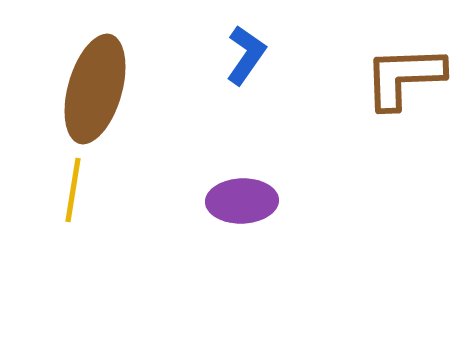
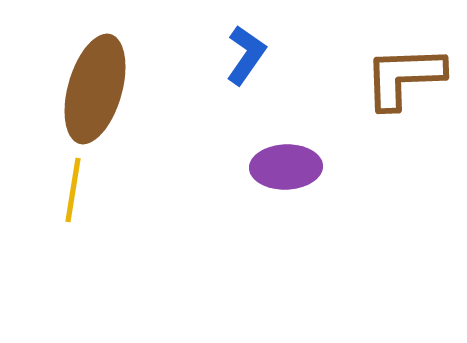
purple ellipse: moved 44 px right, 34 px up
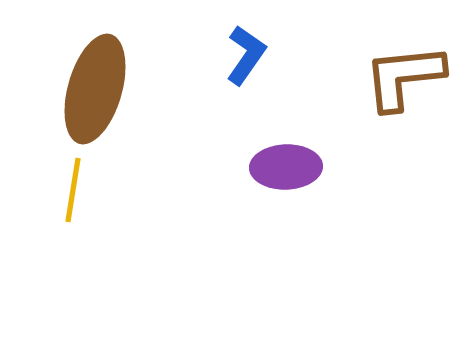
brown L-shape: rotated 4 degrees counterclockwise
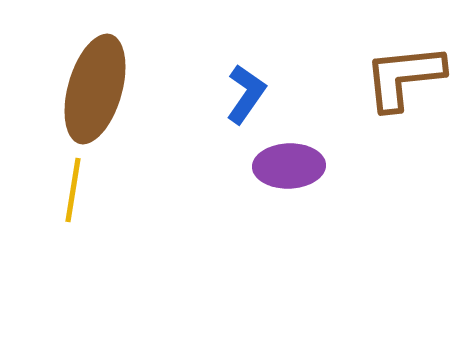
blue L-shape: moved 39 px down
purple ellipse: moved 3 px right, 1 px up
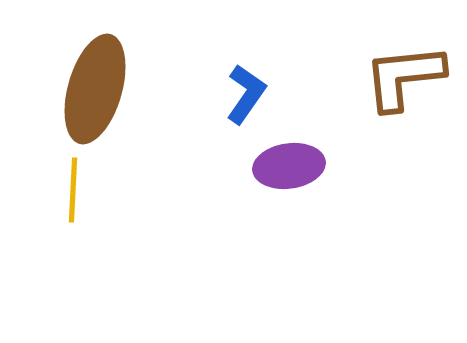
purple ellipse: rotated 6 degrees counterclockwise
yellow line: rotated 6 degrees counterclockwise
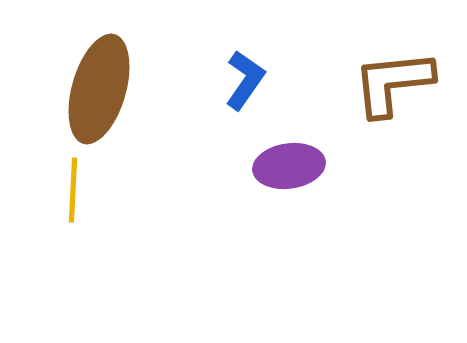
brown L-shape: moved 11 px left, 6 px down
brown ellipse: moved 4 px right
blue L-shape: moved 1 px left, 14 px up
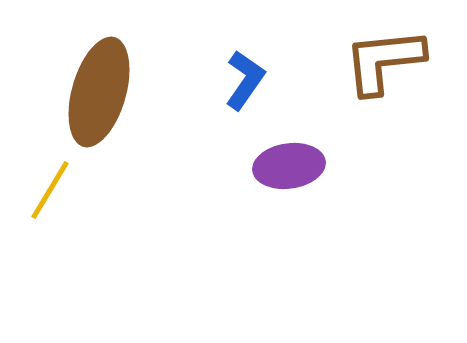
brown L-shape: moved 9 px left, 22 px up
brown ellipse: moved 3 px down
yellow line: moved 23 px left; rotated 28 degrees clockwise
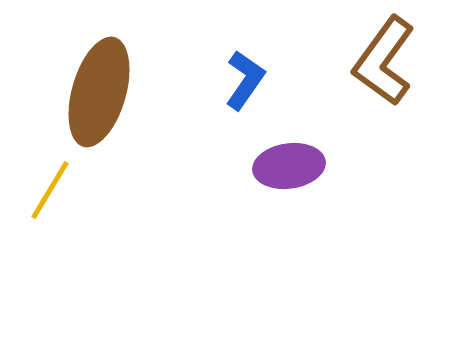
brown L-shape: rotated 48 degrees counterclockwise
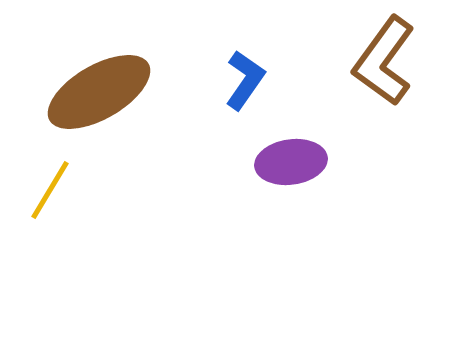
brown ellipse: rotated 44 degrees clockwise
purple ellipse: moved 2 px right, 4 px up
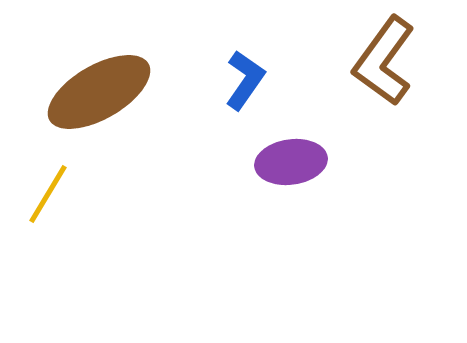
yellow line: moved 2 px left, 4 px down
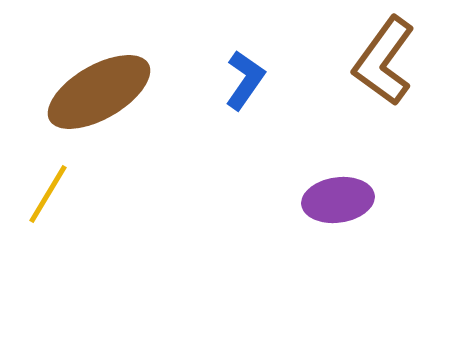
purple ellipse: moved 47 px right, 38 px down
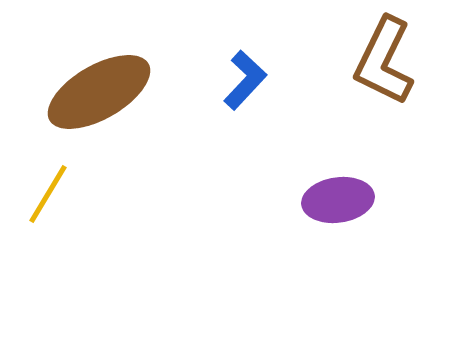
brown L-shape: rotated 10 degrees counterclockwise
blue L-shape: rotated 8 degrees clockwise
